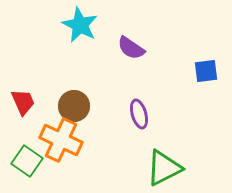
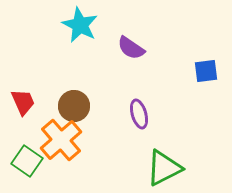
orange cross: rotated 24 degrees clockwise
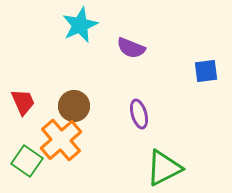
cyan star: rotated 21 degrees clockwise
purple semicircle: rotated 12 degrees counterclockwise
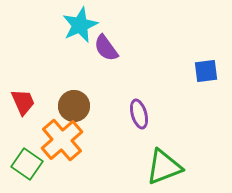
purple semicircle: moved 25 px left; rotated 32 degrees clockwise
orange cross: moved 1 px right
green square: moved 3 px down
green triangle: moved 1 px up; rotated 6 degrees clockwise
